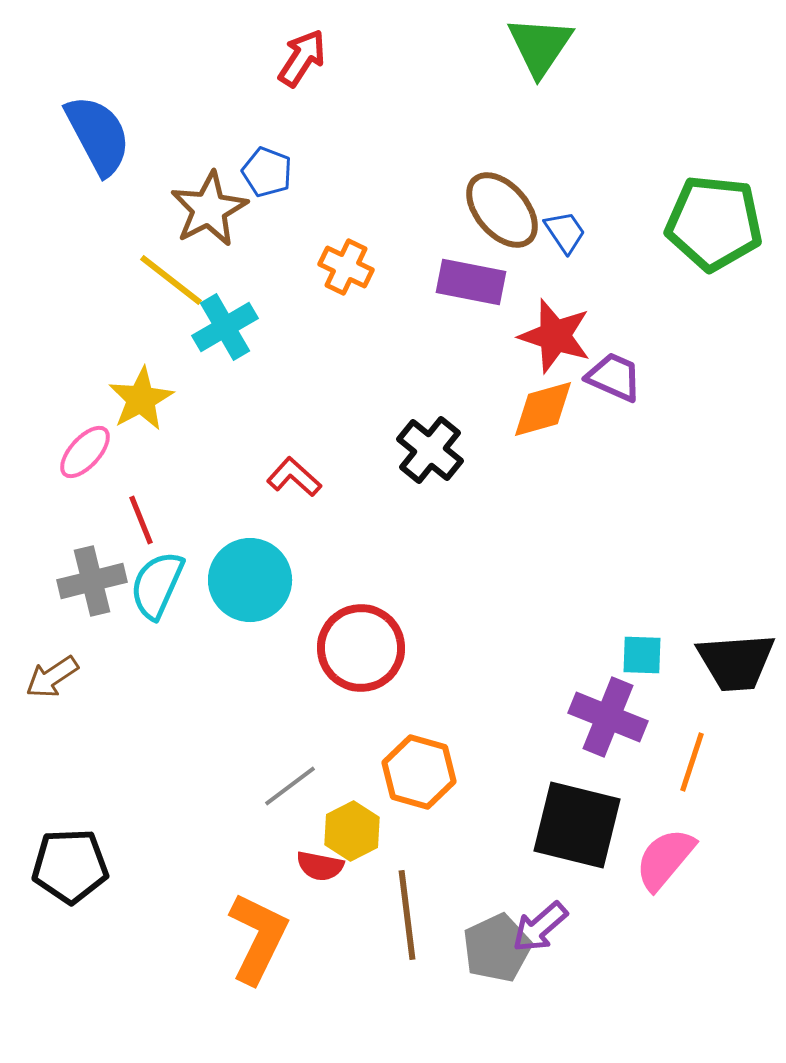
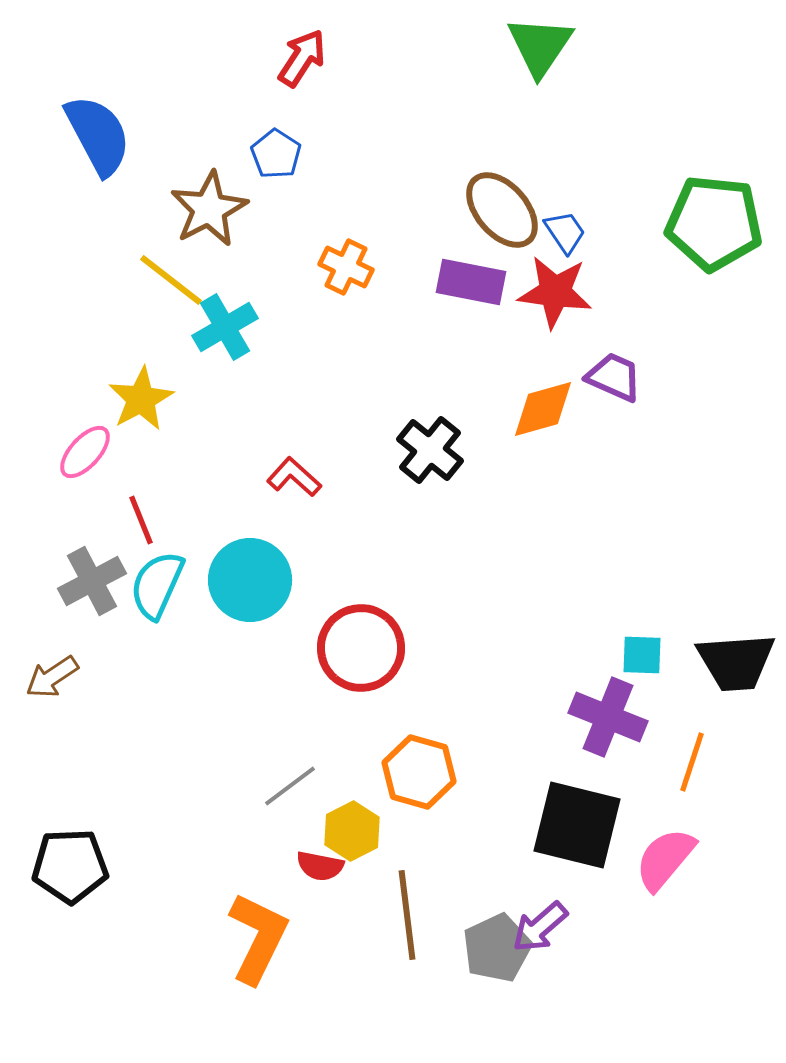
blue pentagon: moved 9 px right, 18 px up; rotated 12 degrees clockwise
red star: moved 44 px up; rotated 10 degrees counterclockwise
gray cross: rotated 14 degrees counterclockwise
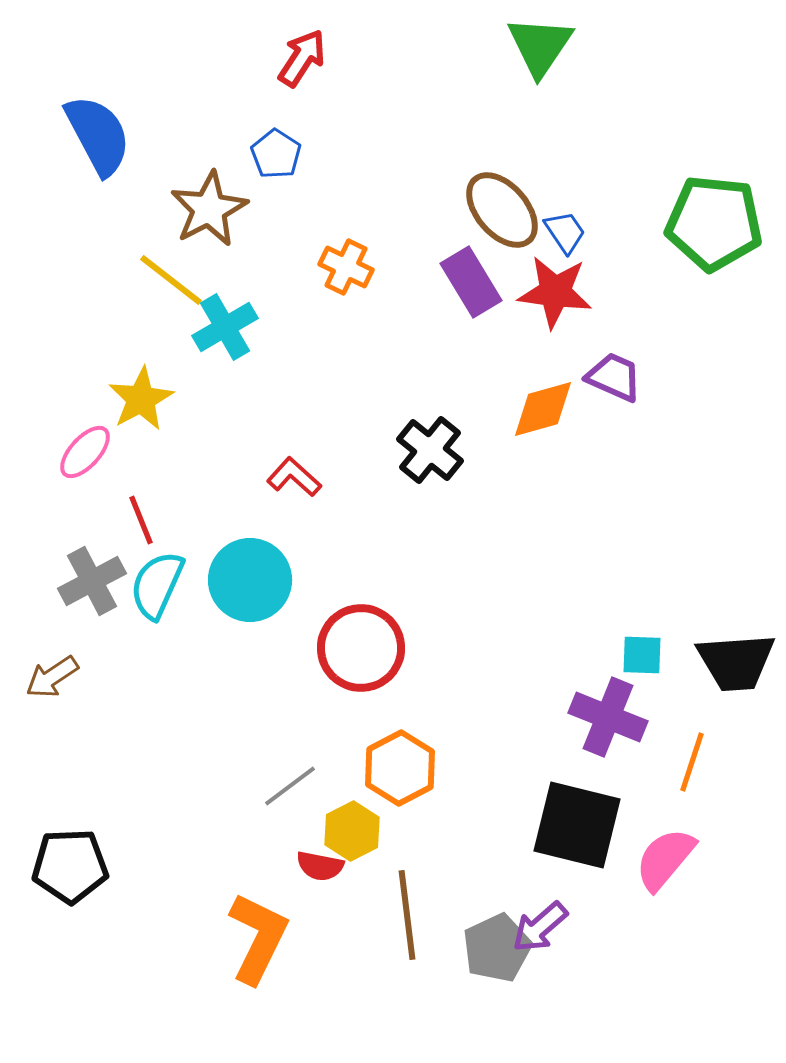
purple rectangle: rotated 48 degrees clockwise
orange hexagon: moved 19 px left, 4 px up; rotated 16 degrees clockwise
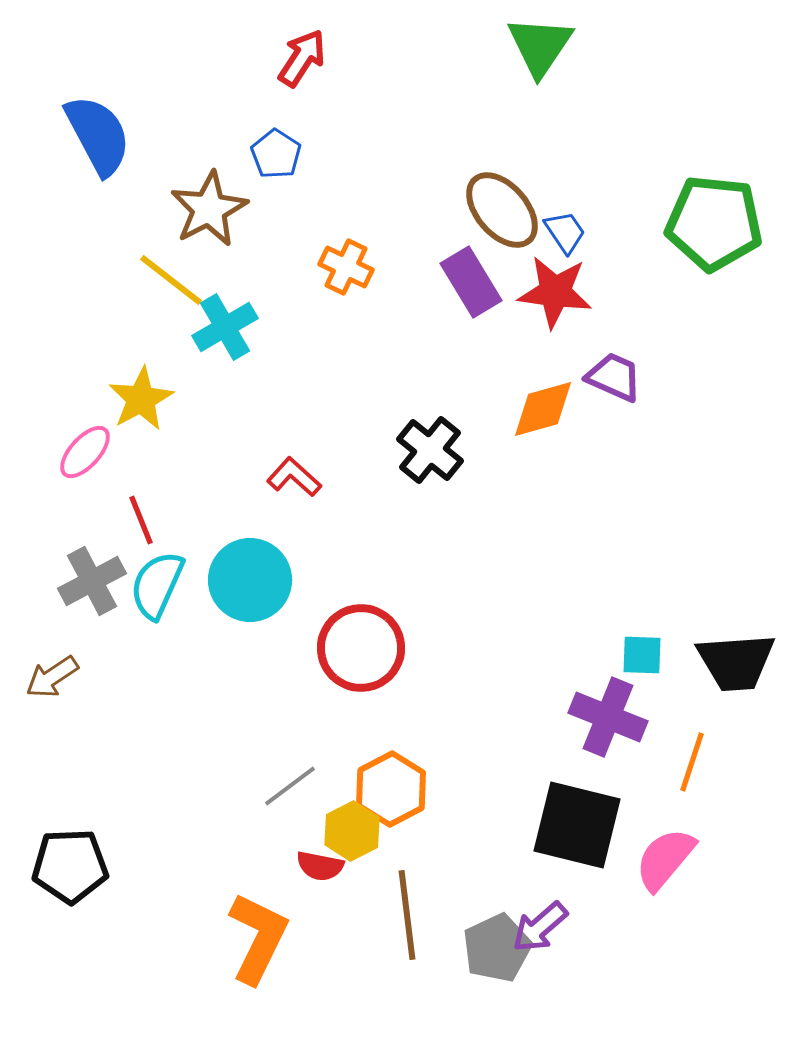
orange hexagon: moved 9 px left, 21 px down
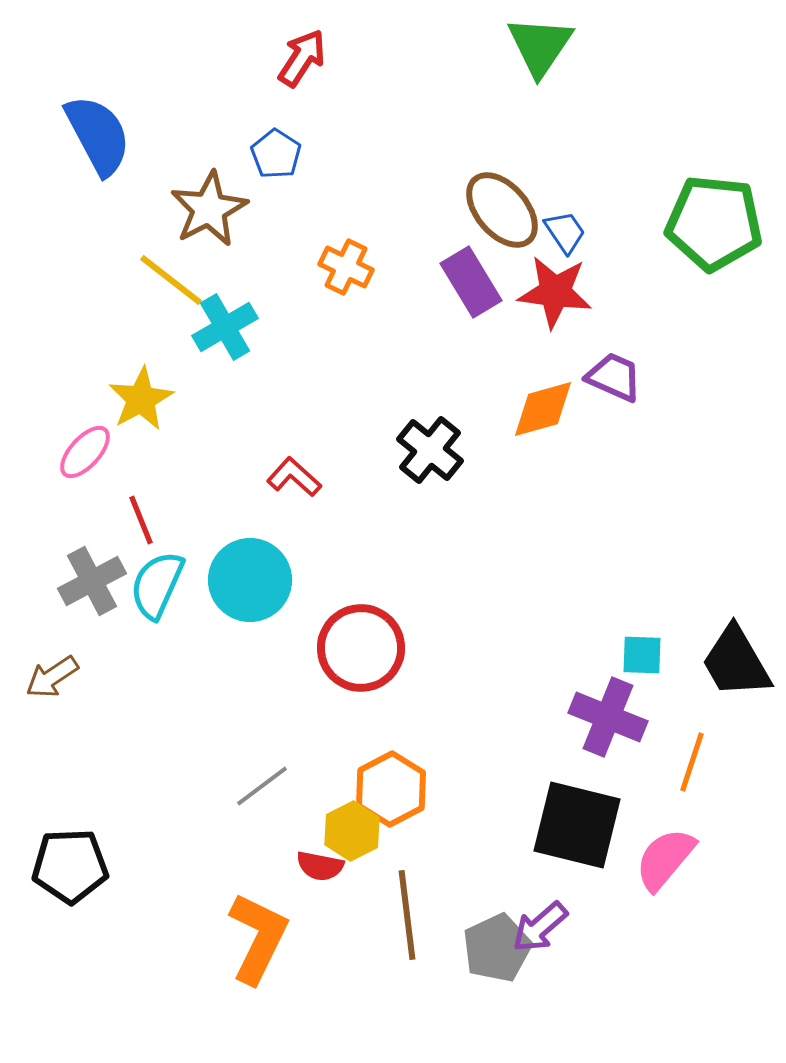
black trapezoid: rotated 64 degrees clockwise
gray line: moved 28 px left
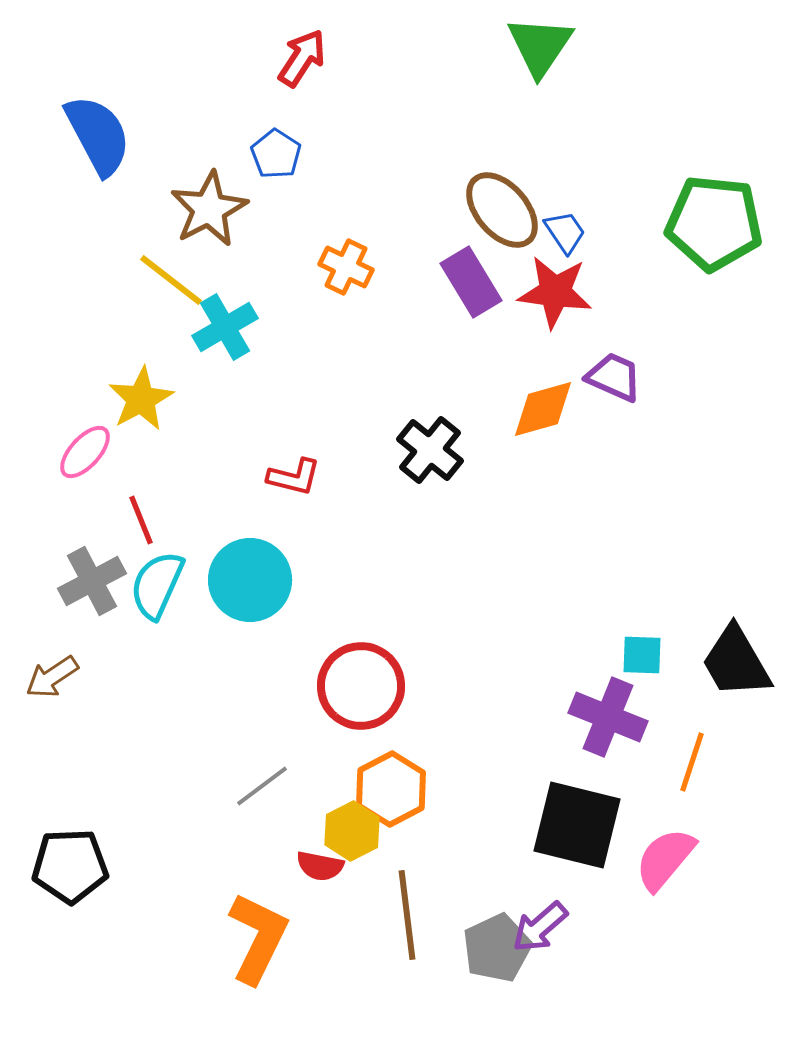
red L-shape: rotated 152 degrees clockwise
red circle: moved 38 px down
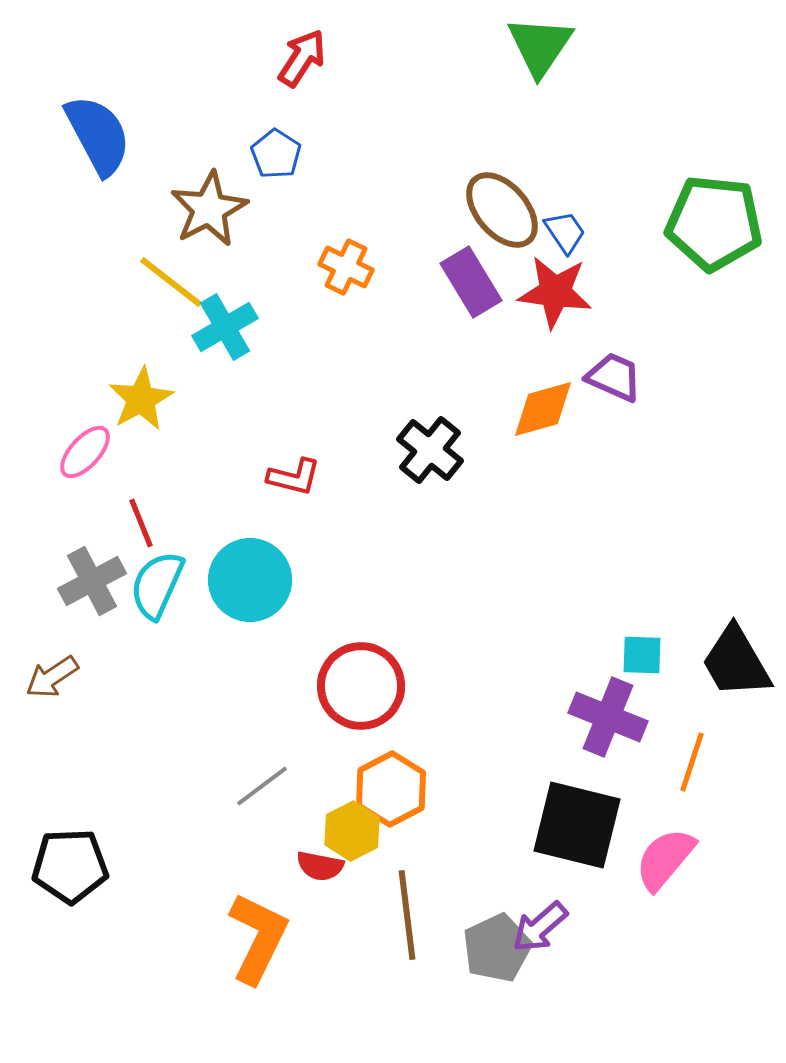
yellow line: moved 2 px down
red line: moved 3 px down
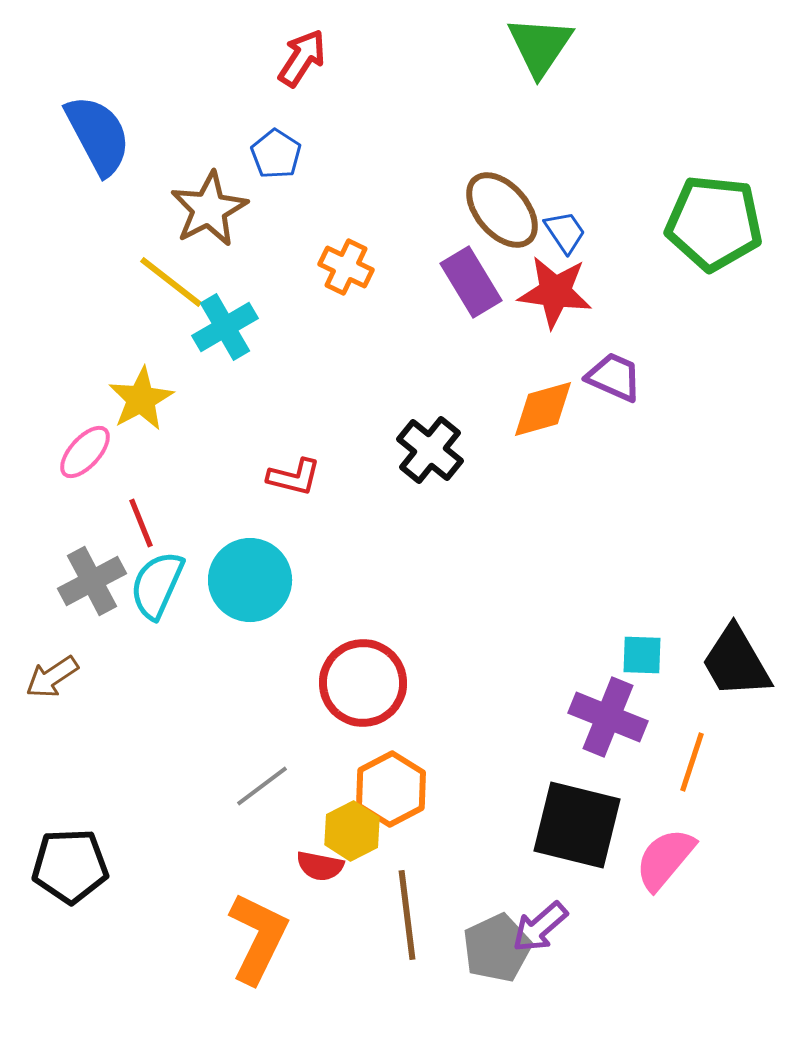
red circle: moved 2 px right, 3 px up
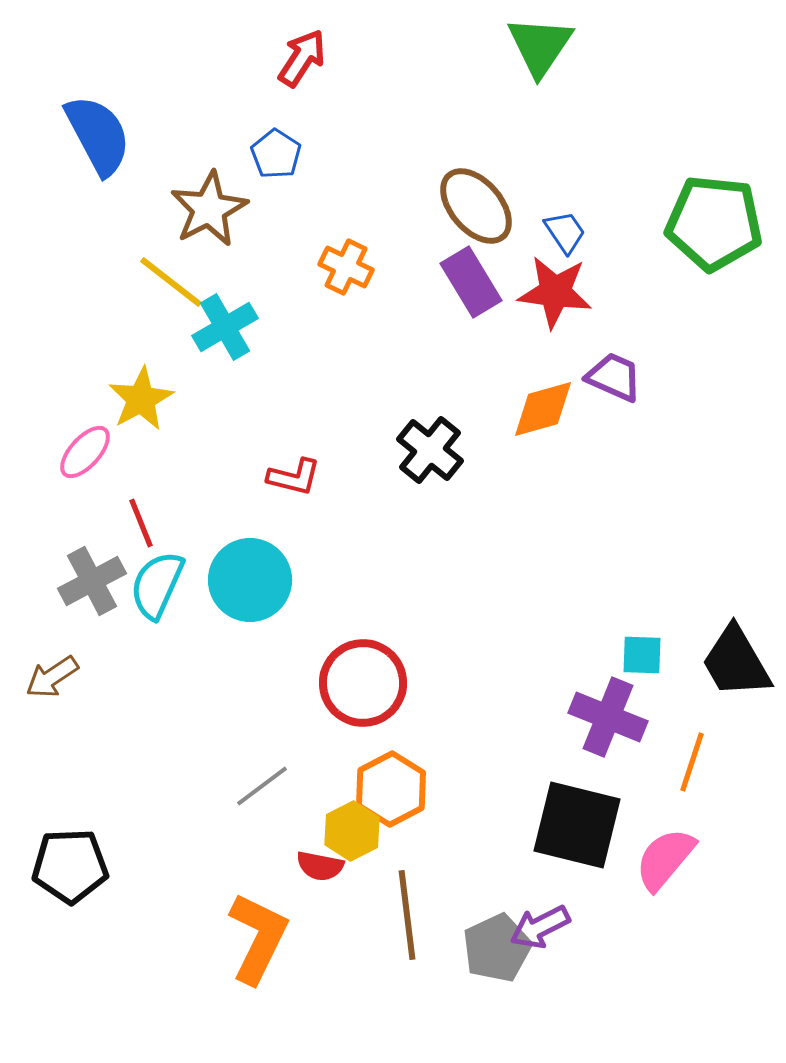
brown ellipse: moved 26 px left, 4 px up
purple arrow: rotated 14 degrees clockwise
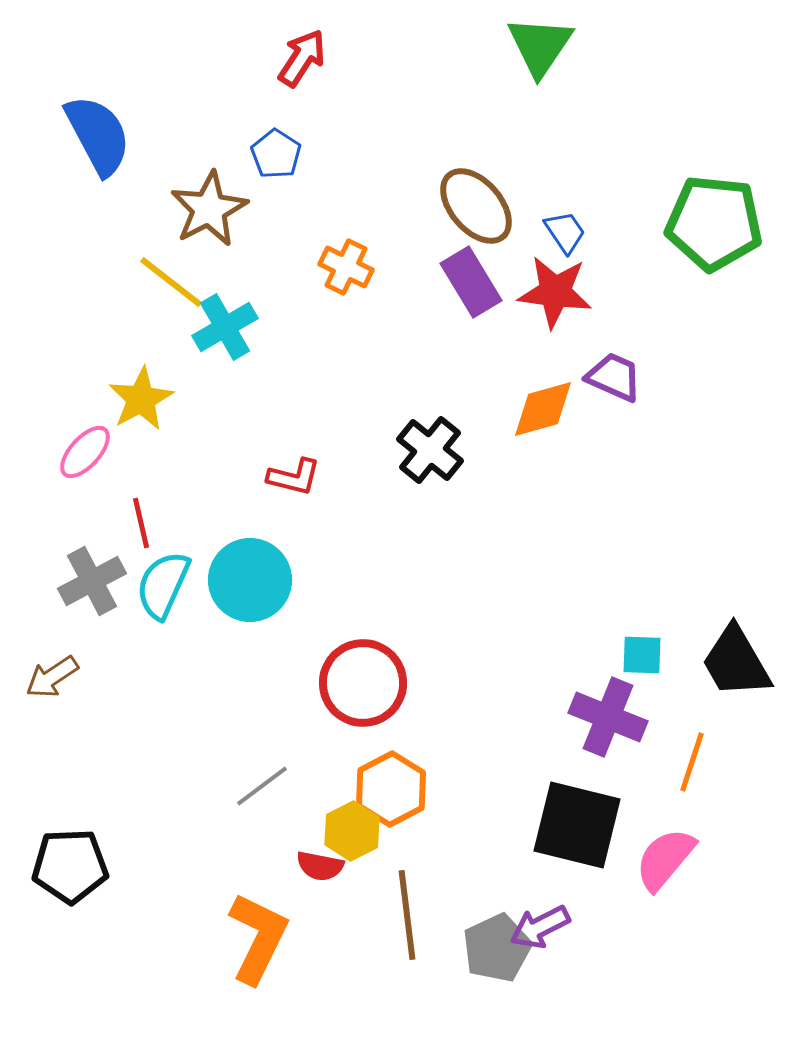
red line: rotated 9 degrees clockwise
cyan semicircle: moved 6 px right
